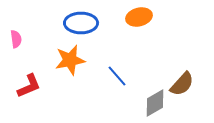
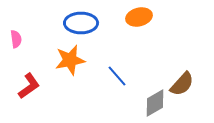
red L-shape: rotated 12 degrees counterclockwise
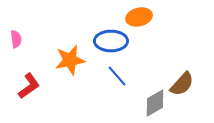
blue ellipse: moved 30 px right, 18 px down
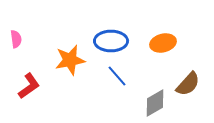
orange ellipse: moved 24 px right, 26 px down
brown semicircle: moved 6 px right
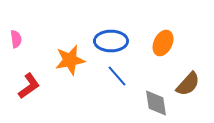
orange ellipse: rotated 50 degrees counterclockwise
gray diamond: moved 1 px right; rotated 68 degrees counterclockwise
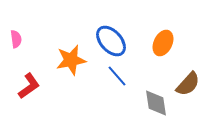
blue ellipse: rotated 48 degrees clockwise
orange star: moved 1 px right
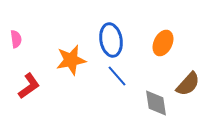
blue ellipse: moved 1 px up; rotated 32 degrees clockwise
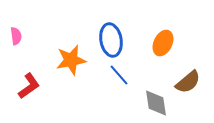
pink semicircle: moved 3 px up
blue line: moved 2 px right, 1 px up
brown semicircle: moved 2 px up; rotated 8 degrees clockwise
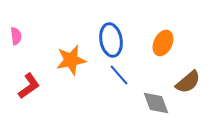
gray diamond: rotated 12 degrees counterclockwise
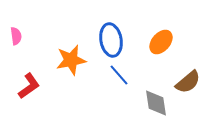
orange ellipse: moved 2 px left, 1 px up; rotated 15 degrees clockwise
gray diamond: rotated 12 degrees clockwise
